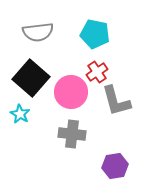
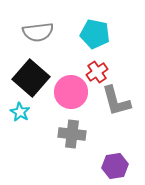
cyan star: moved 2 px up
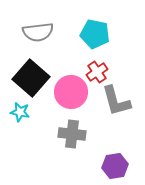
cyan star: rotated 18 degrees counterclockwise
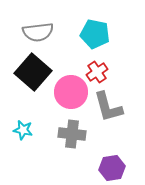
black square: moved 2 px right, 6 px up
gray L-shape: moved 8 px left, 6 px down
cyan star: moved 3 px right, 18 px down
purple hexagon: moved 3 px left, 2 px down
